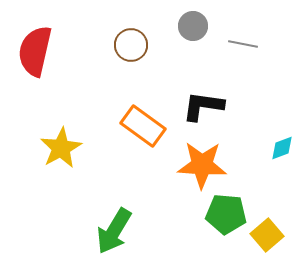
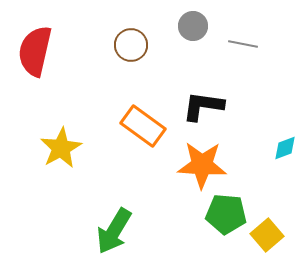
cyan diamond: moved 3 px right
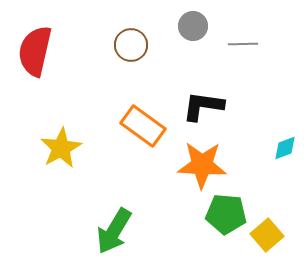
gray line: rotated 12 degrees counterclockwise
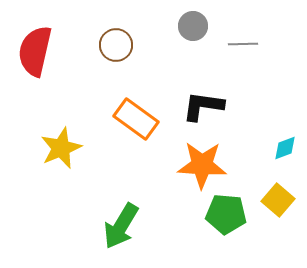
brown circle: moved 15 px left
orange rectangle: moved 7 px left, 7 px up
yellow star: rotated 6 degrees clockwise
green arrow: moved 7 px right, 5 px up
yellow square: moved 11 px right, 35 px up; rotated 8 degrees counterclockwise
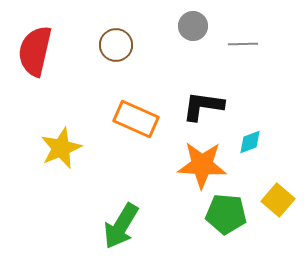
orange rectangle: rotated 12 degrees counterclockwise
cyan diamond: moved 35 px left, 6 px up
